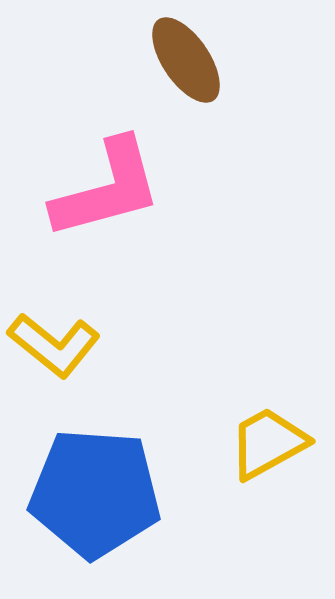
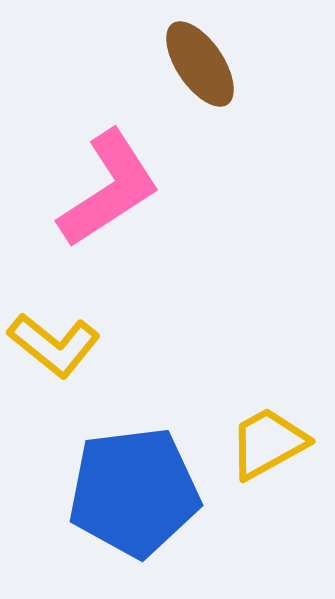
brown ellipse: moved 14 px right, 4 px down
pink L-shape: moved 2 px right; rotated 18 degrees counterclockwise
blue pentagon: moved 39 px right, 1 px up; rotated 11 degrees counterclockwise
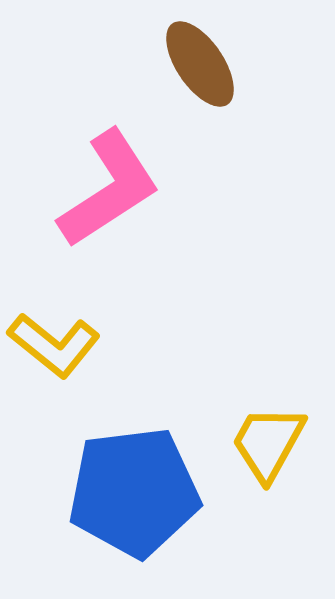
yellow trapezoid: rotated 32 degrees counterclockwise
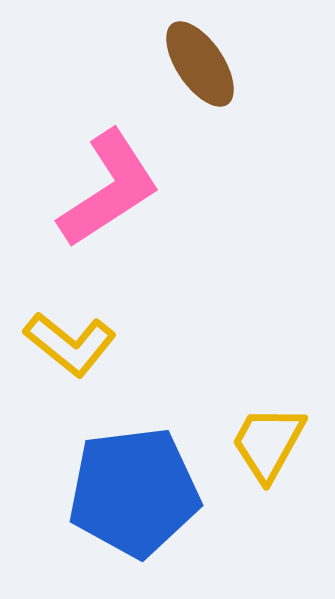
yellow L-shape: moved 16 px right, 1 px up
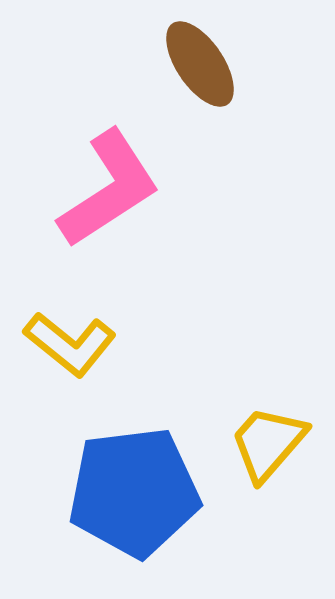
yellow trapezoid: rotated 12 degrees clockwise
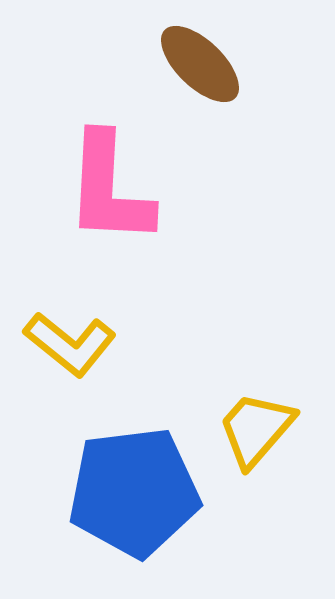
brown ellipse: rotated 12 degrees counterclockwise
pink L-shape: rotated 126 degrees clockwise
yellow trapezoid: moved 12 px left, 14 px up
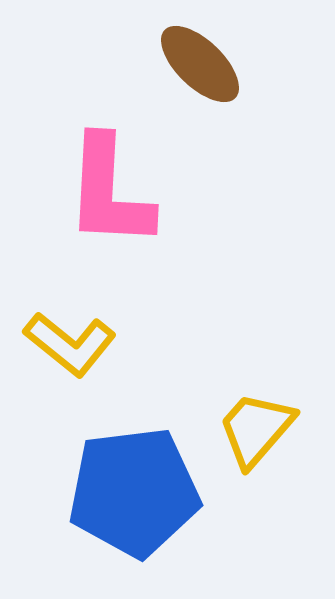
pink L-shape: moved 3 px down
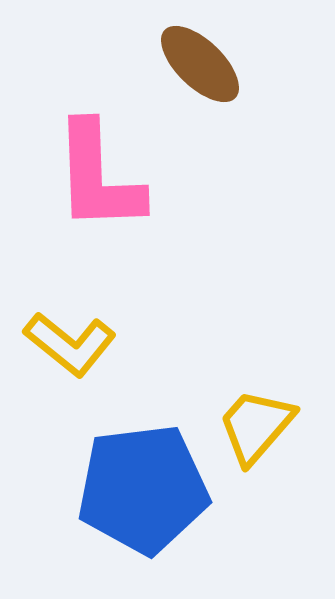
pink L-shape: moved 11 px left, 15 px up; rotated 5 degrees counterclockwise
yellow trapezoid: moved 3 px up
blue pentagon: moved 9 px right, 3 px up
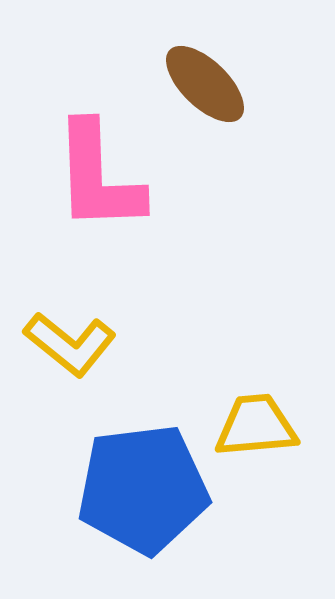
brown ellipse: moved 5 px right, 20 px down
yellow trapezoid: rotated 44 degrees clockwise
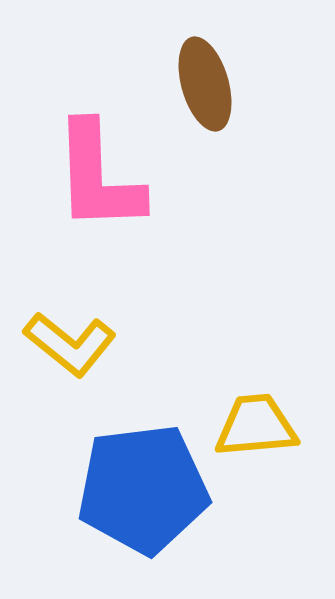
brown ellipse: rotated 30 degrees clockwise
